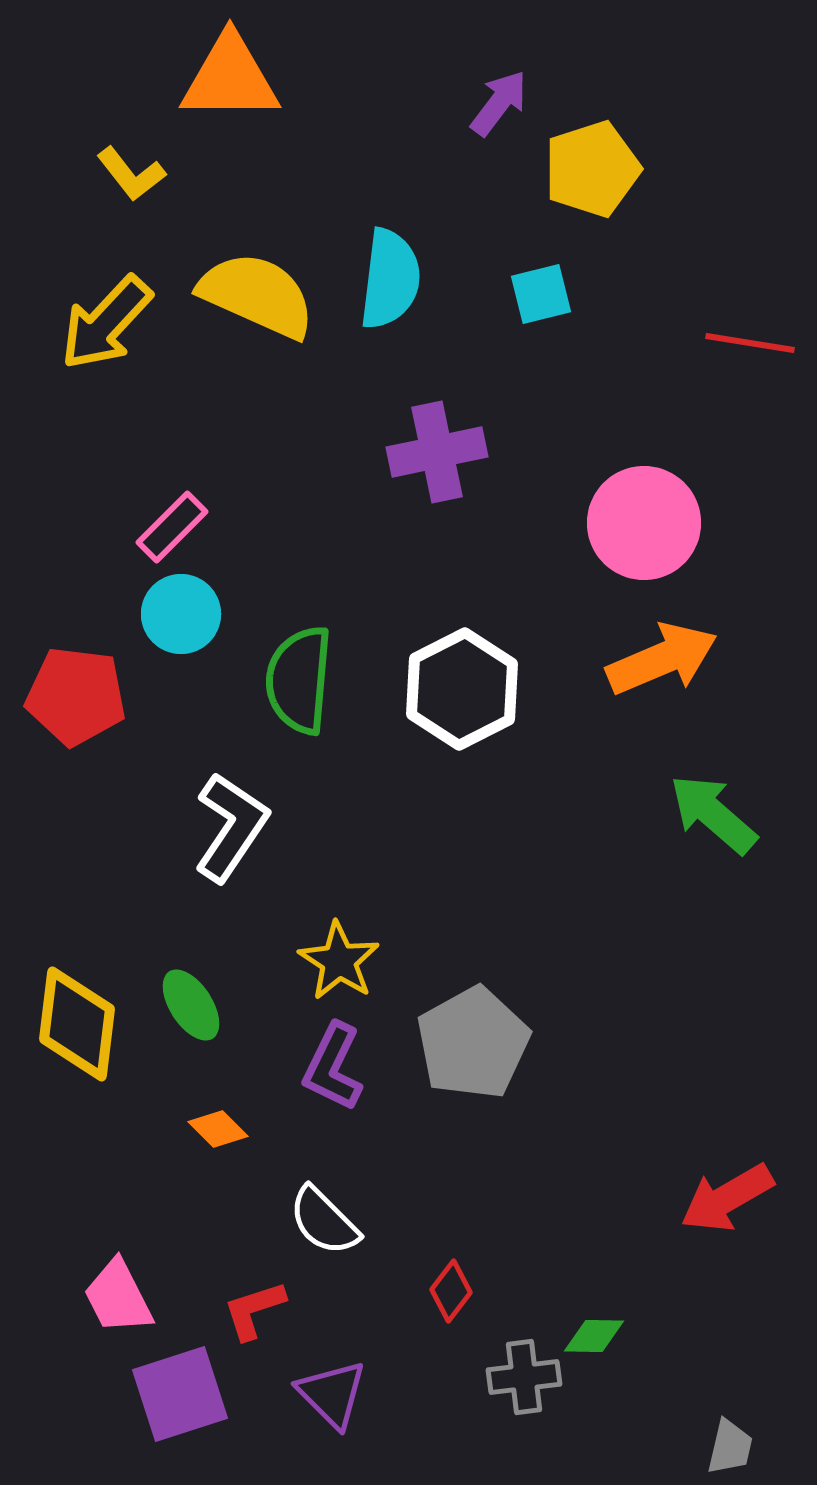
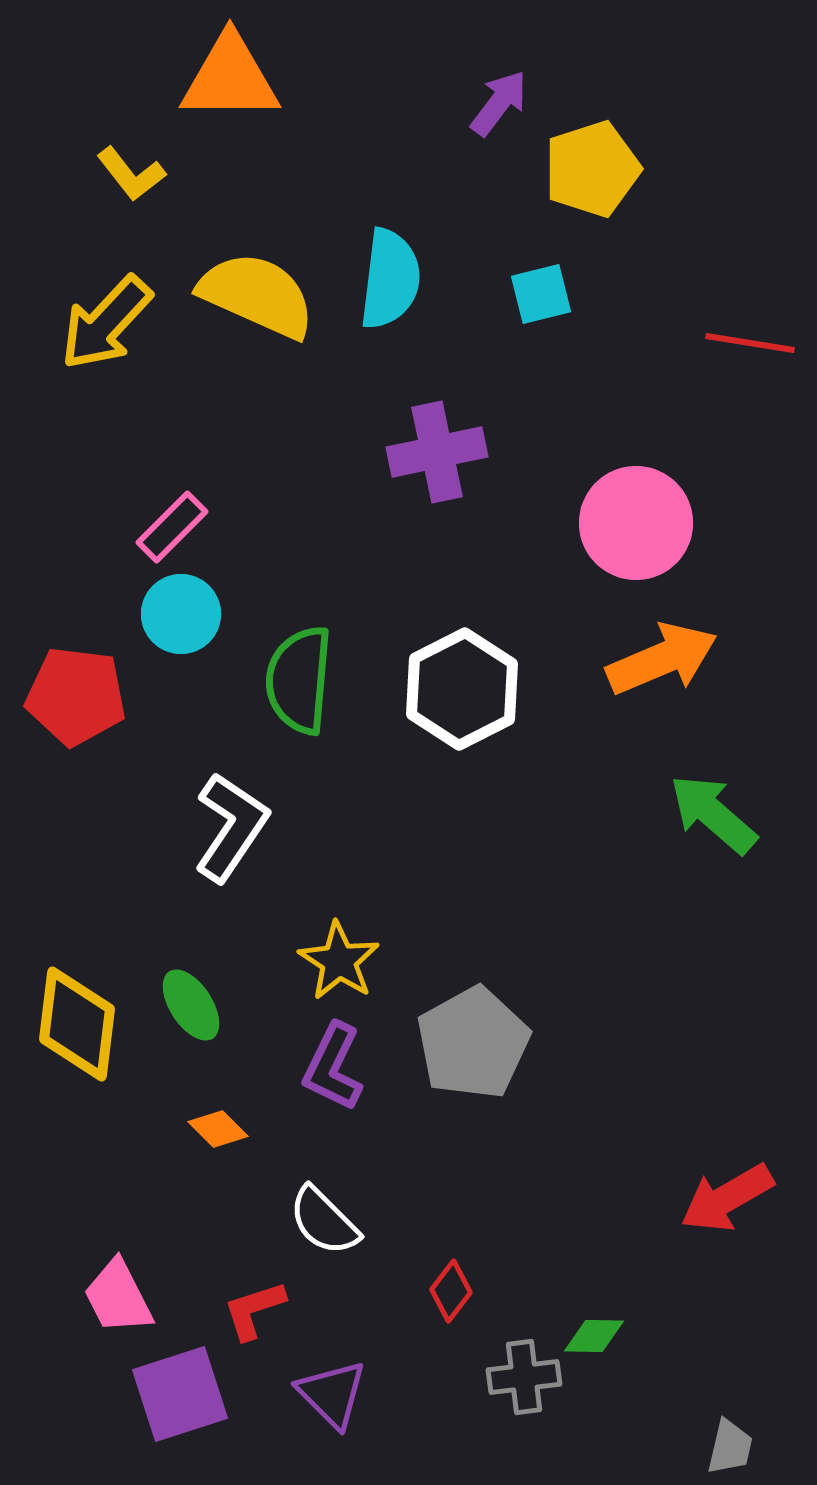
pink circle: moved 8 px left
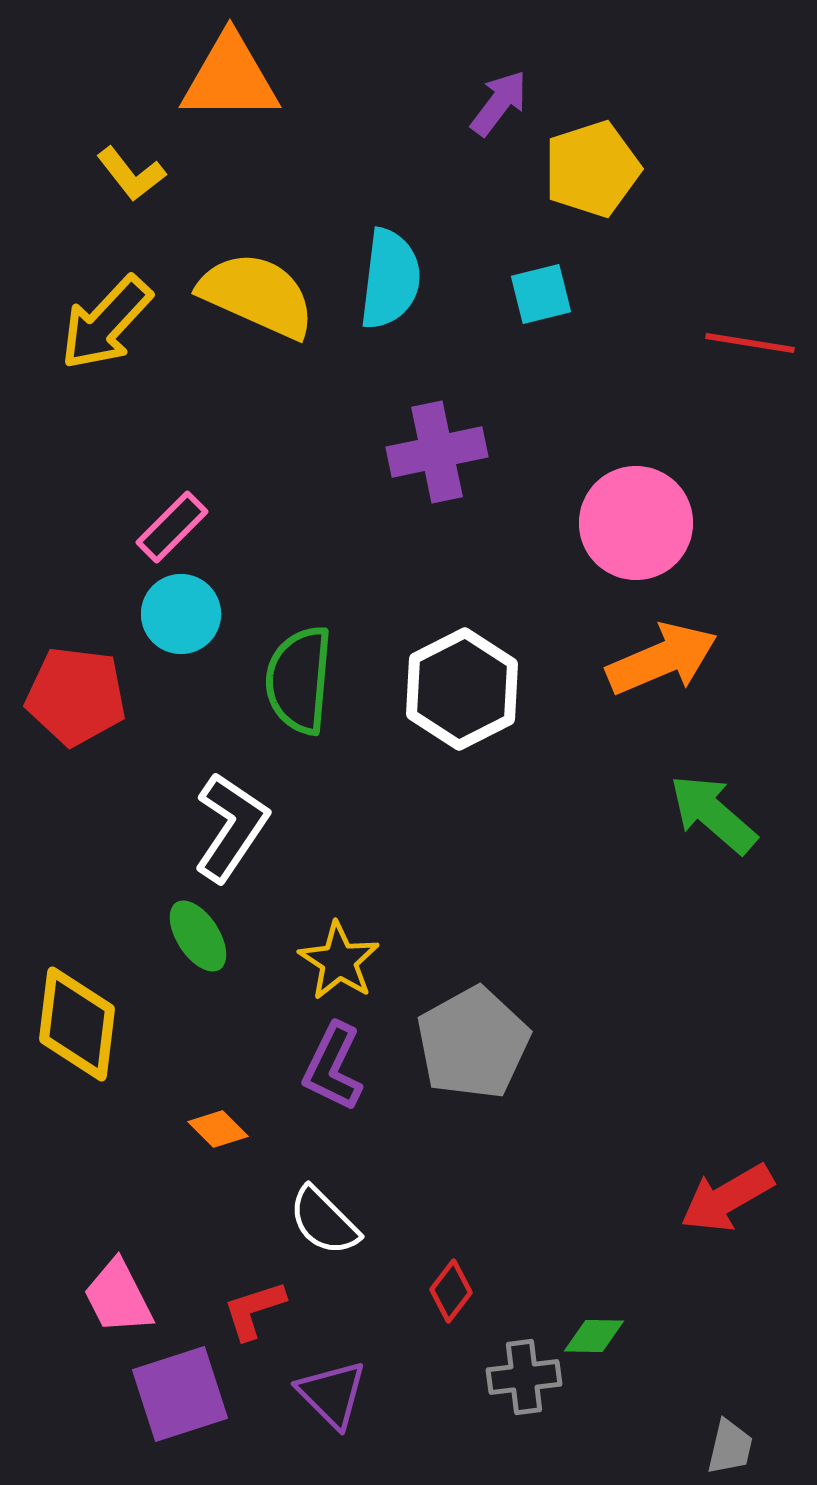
green ellipse: moved 7 px right, 69 px up
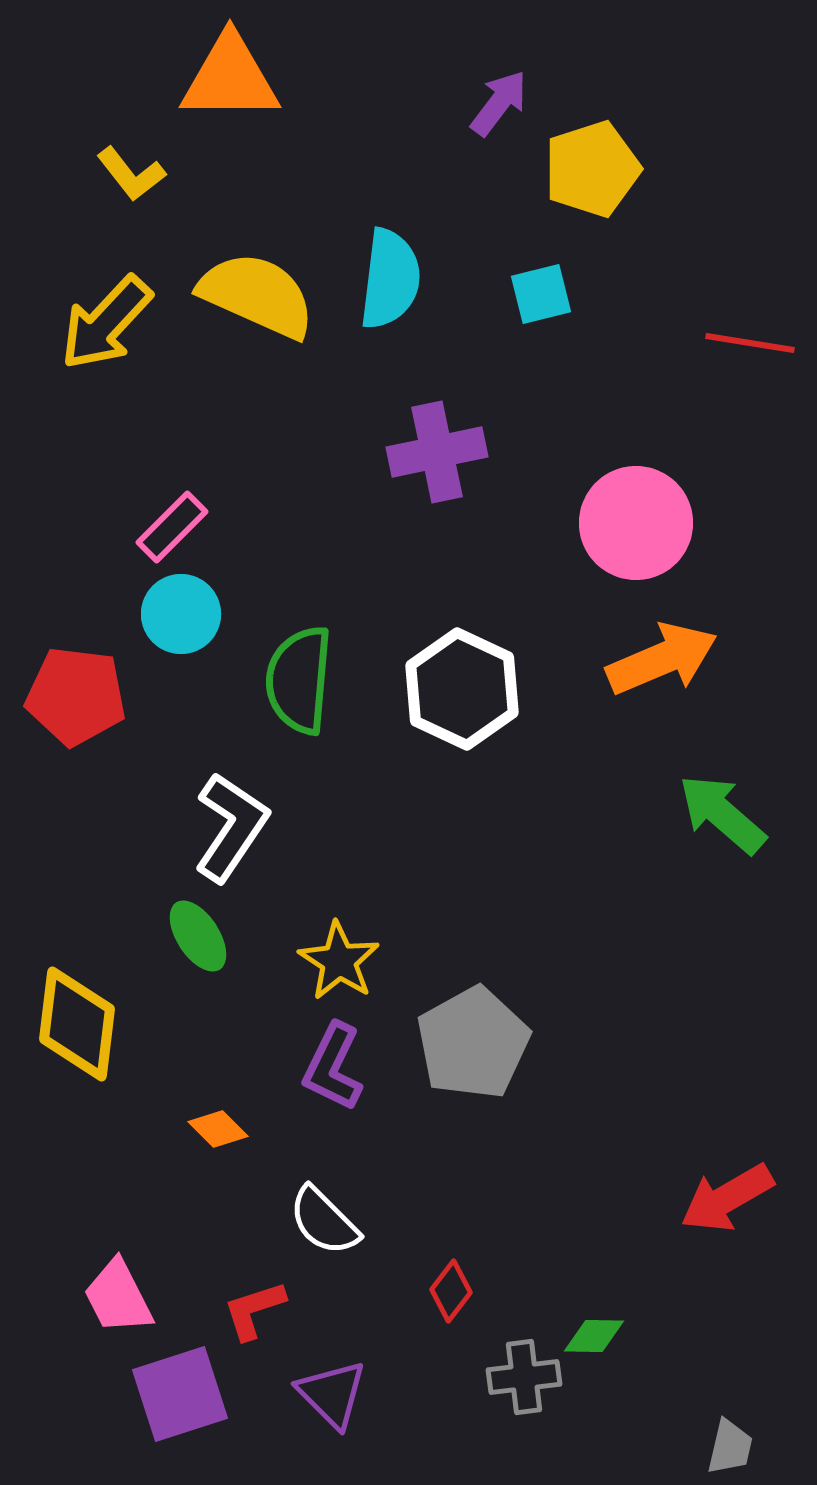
white hexagon: rotated 8 degrees counterclockwise
green arrow: moved 9 px right
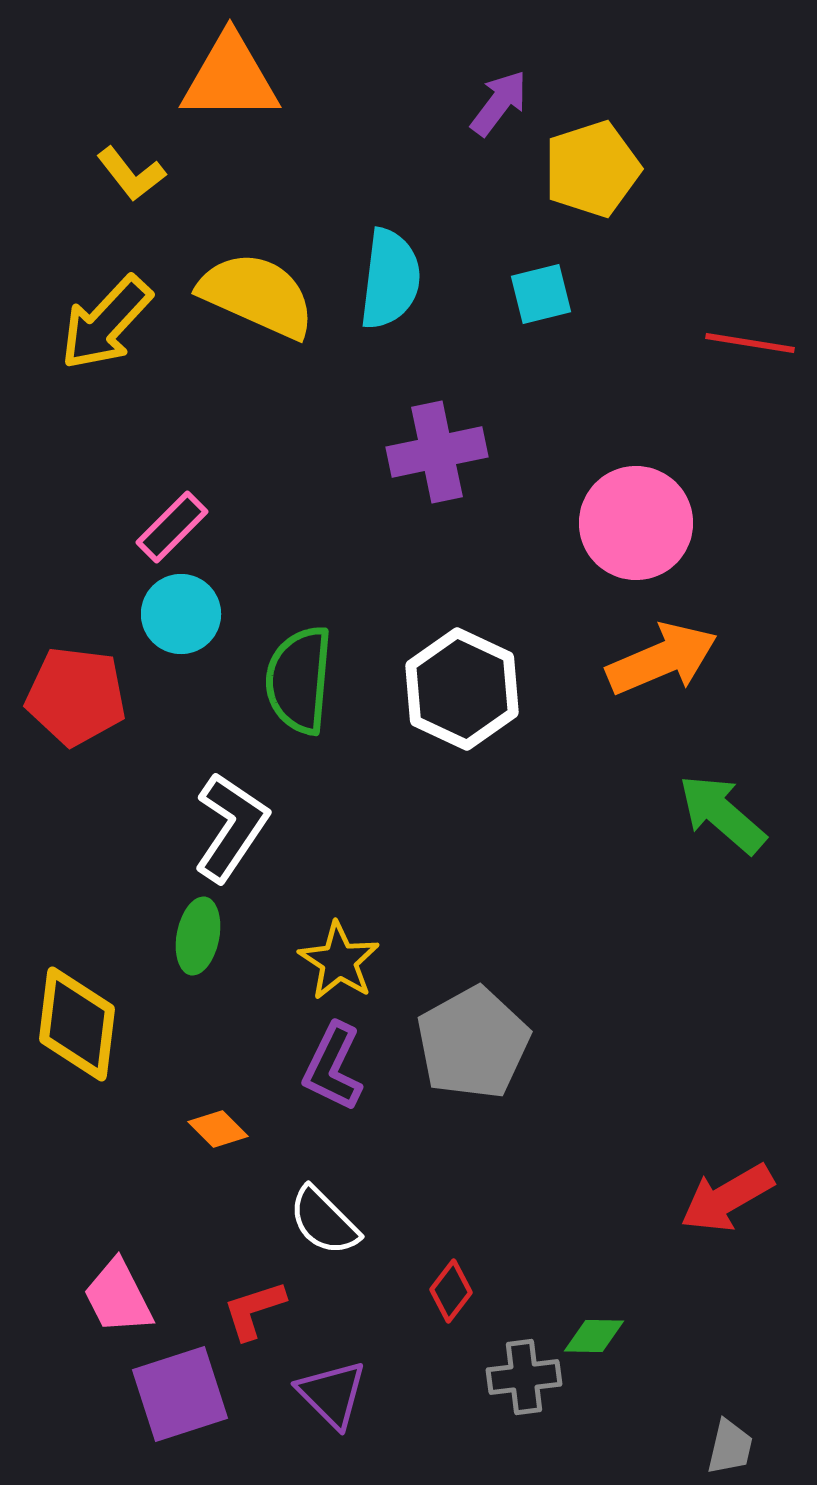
green ellipse: rotated 44 degrees clockwise
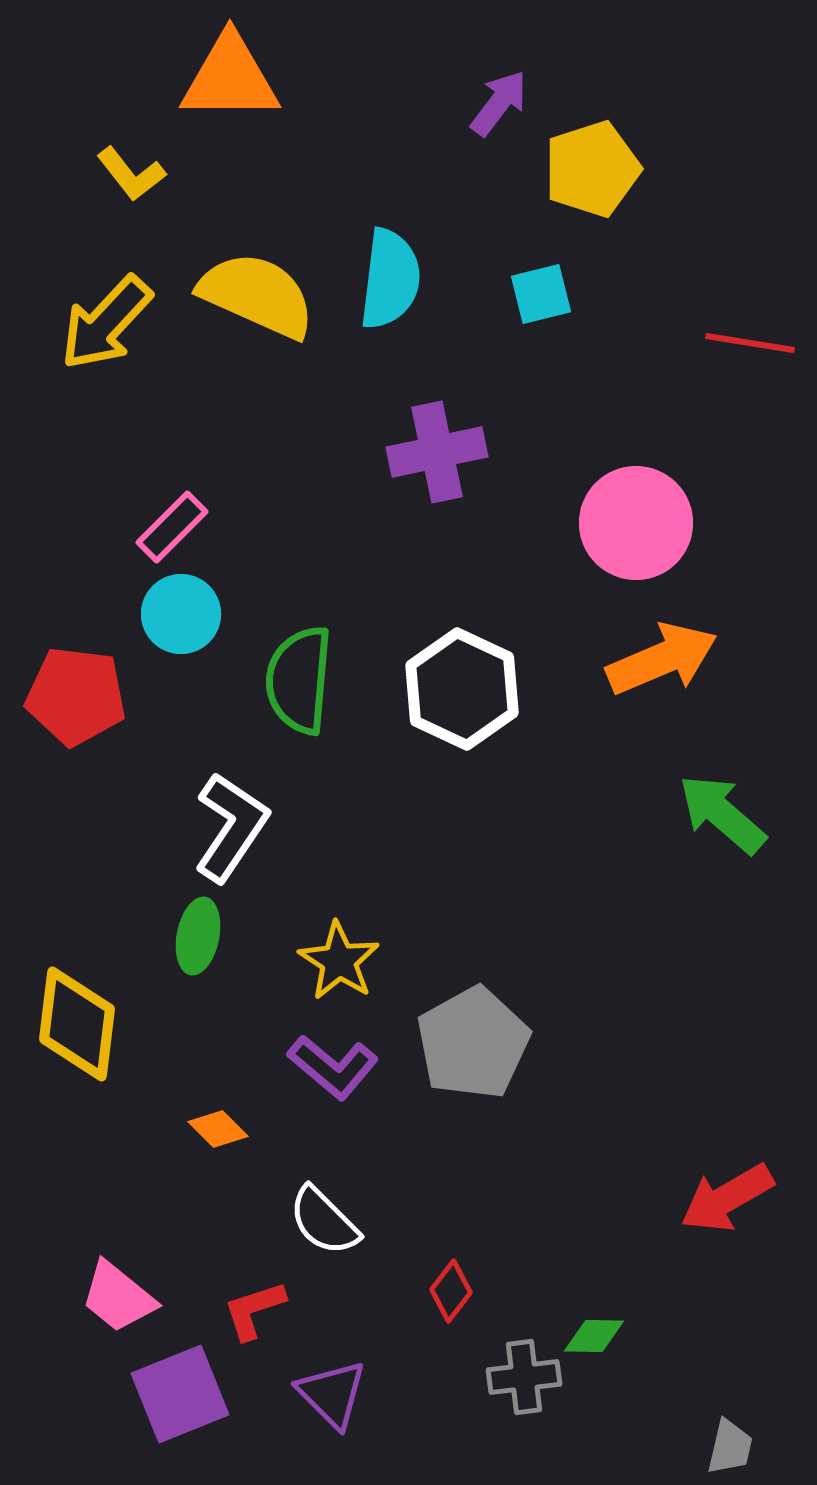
purple L-shape: rotated 76 degrees counterclockwise
pink trapezoid: rotated 24 degrees counterclockwise
purple square: rotated 4 degrees counterclockwise
